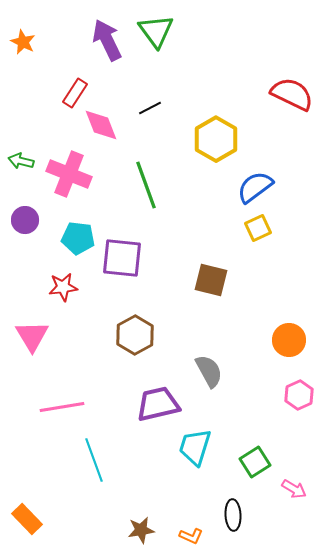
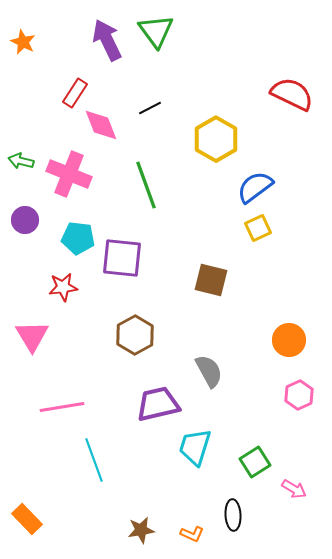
orange L-shape: moved 1 px right, 2 px up
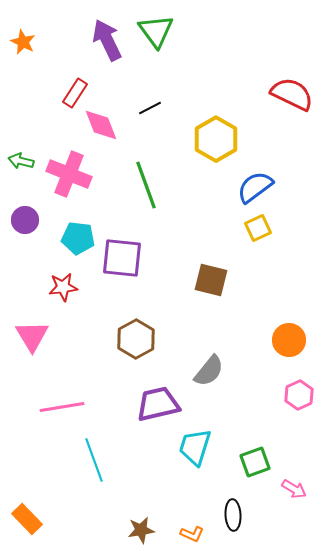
brown hexagon: moved 1 px right, 4 px down
gray semicircle: rotated 68 degrees clockwise
green square: rotated 12 degrees clockwise
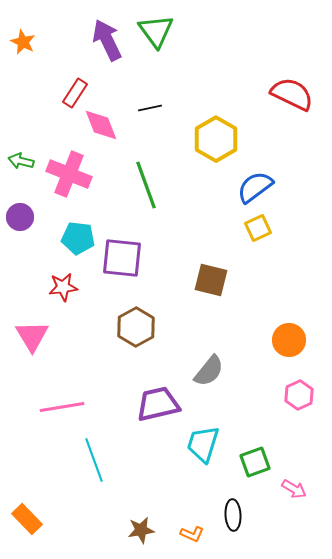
black line: rotated 15 degrees clockwise
purple circle: moved 5 px left, 3 px up
brown hexagon: moved 12 px up
cyan trapezoid: moved 8 px right, 3 px up
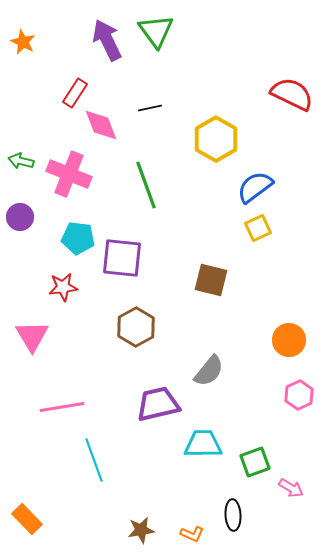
cyan trapezoid: rotated 72 degrees clockwise
pink arrow: moved 3 px left, 1 px up
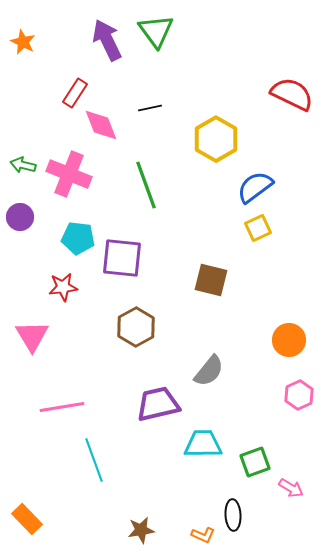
green arrow: moved 2 px right, 4 px down
orange L-shape: moved 11 px right, 1 px down
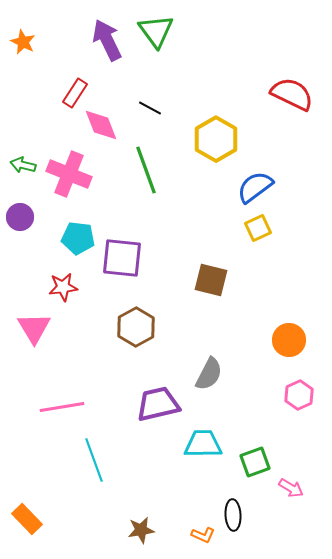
black line: rotated 40 degrees clockwise
green line: moved 15 px up
pink triangle: moved 2 px right, 8 px up
gray semicircle: moved 3 px down; rotated 12 degrees counterclockwise
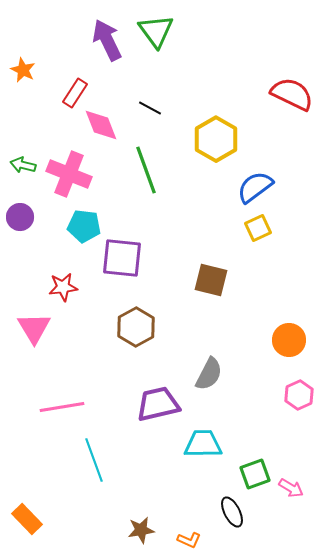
orange star: moved 28 px down
cyan pentagon: moved 6 px right, 12 px up
green square: moved 12 px down
black ellipse: moved 1 px left, 3 px up; rotated 24 degrees counterclockwise
orange L-shape: moved 14 px left, 5 px down
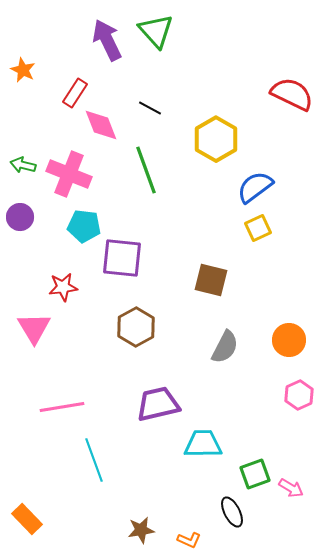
green triangle: rotated 6 degrees counterclockwise
gray semicircle: moved 16 px right, 27 px up
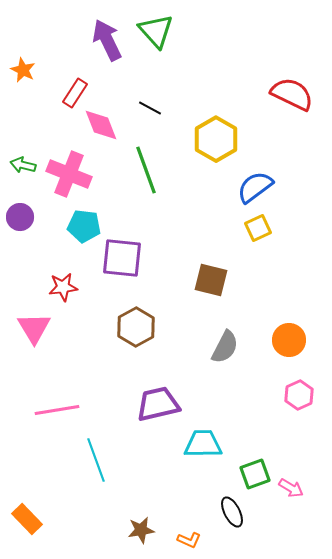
pink line: moved 5 px left, 3 px down
cyan line: moved 2 px right
